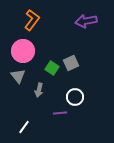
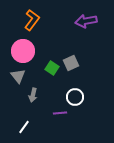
gray arrow: moved 6 px left, 5 px down
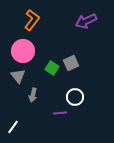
purple arrow: rotated 15 degrees counterclockwise
white line: moved 11 px left
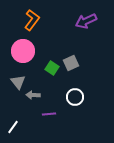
gray triangle: moved 6 px down
gray arrow: rotated 80 degrees clockwise
purple line: moved 11 px left, 1 px down
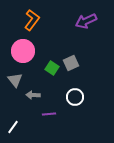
gray triangle: moved 3 px left, 2 px up
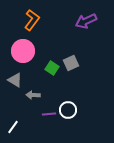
gray triangle: rotated 21 degrees counterclockwise
white circle: moved 7 px left, 13 px down
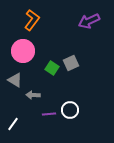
purple arrow: moved 3 px right
white circle: moved 2 px right
white line: moved 3 px up
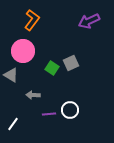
gray triangle: moved 4 px left, 5 px up
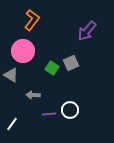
purple arrow: moved 2 px left, 10 px down; rotated 25 degrees counterclockwise
white line: moved 1 px left
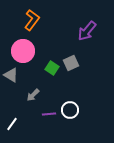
gray arrow: rotated 48 degrees counterclockwise
